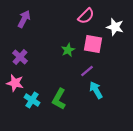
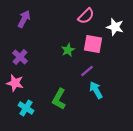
cyan cross: moved 6 px left, 8 px down
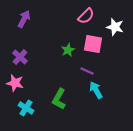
purple line: rotated 64 degrees clockwise
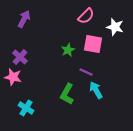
purple line: moved 1 px left, 1 px down
pink star: moved 2 px left, 6 px up
green L-shape: moved 8 px right, 5 px up
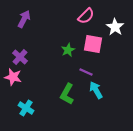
white star: rotated 18 degrees clockwise
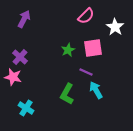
pink square: moved 4 px down; rotated 18 degrees counterclockwise
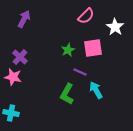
purple line: moved 6 px left
cyan cross: moved 15 px left, 5 px down; rotated 21 degrees counterclockwise
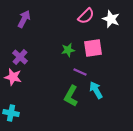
white star: moved 4 px left, 8 px up; rotated 12 degrees counterclockwise
green star: rotated 16 degrees clockwise
green L-shape: moved 4 px right, 2 px down
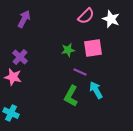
cyan cross: rotated 14 degrees clockwise
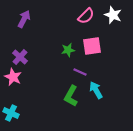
white star: moved 2 px right, 4 px up
pink square: moved 1 px left, 2 px up
pink star: rotated 12 degrees clockwise
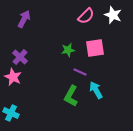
pink square: moved 3 px right, 2 px down
